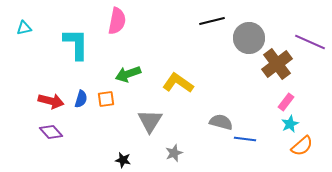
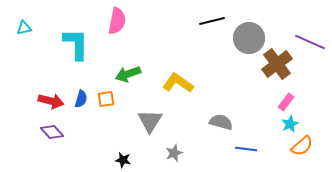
purple diamond: moved 1 px right
blue line: moved 1 px right, 10 px down
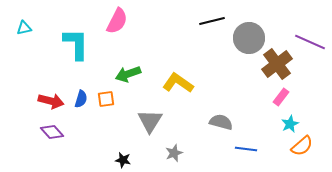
pink semicircle: rotated 16 degrees clockwise
pink rectangle: moved 5 px left, 5 px up
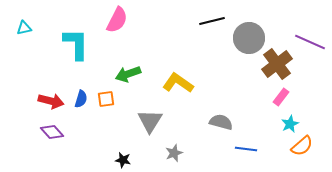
pink semicircle: moved 1 px up
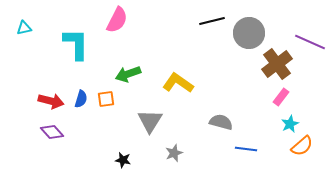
gray circle: moved 5 px up
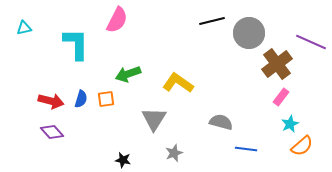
purple line: moved 1 px right
gray triangle: moved 4 px right, 2 px up
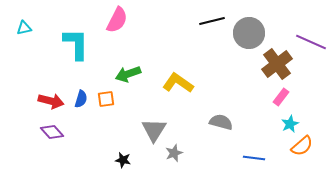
gray triangle: moved 11 px down
blue line: moved 8 px right, 9 px down
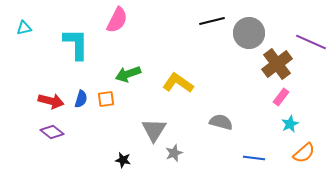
purple diamond: rotated 10 degrees counterclockwise
orange semicircle: moved 2 px right, 7 px down
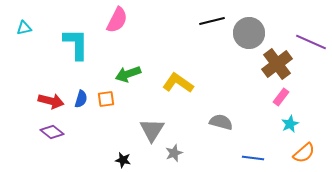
gray triangle: moved 2 px left
blue line: moved 1 px left
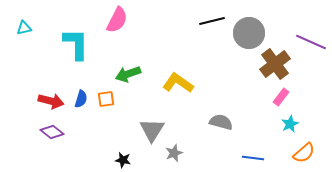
brown cross: moved 2 px left
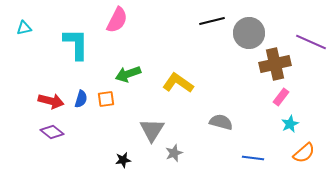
brown cross: rotated 24 degrees clockwise
black star: rotated 21 degrees counterclockwise
